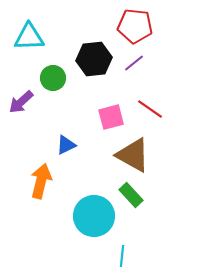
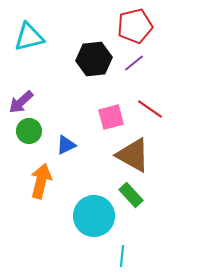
red pentagon: rotated 20 degrees counterclockwise
cyan triangle: rotated 12 degrees counterclockwise
green circle: moved 24 px left, 53 px down
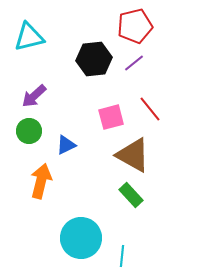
purple arrow: moved 13 px right, 6 px up
red line: rotated 16 degrees clockwise
cyan circle: moved 13 px left, 22 px down
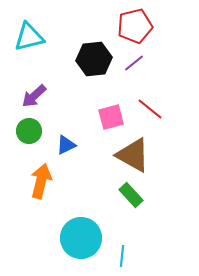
red line: rotated 12 degrees counterclockwise
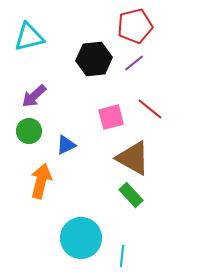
brown triangle: moved 3 px down
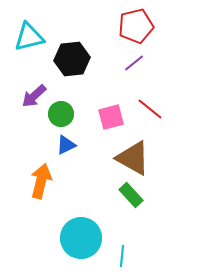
red pentagon: moved 1 px right
black hexagon: moved 22 px left
green circle: moved 32 px right, 17 px up
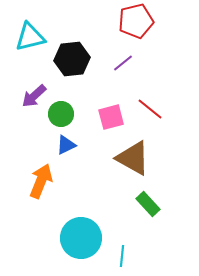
red pentagon: moved 5 px up
cyan triangle: moved 1 px right
purple line: moved 11 px left
orange arrow: rotated 8 degrees clockwise
green rectangle: moved 17 px right, 9 px down
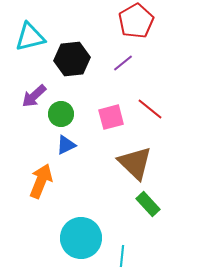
red pentagon: rotated 16 degrees counterclockwise
brown triangle: moved 2 px right, 5 px down; rotated 15 degrees clockwise
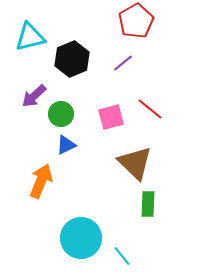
black hexagon: rotated 16 degrees counterclockwise
green rectangle: rotated 45 degrees clockwise
cyan line: rotated 45 degrees counterclockwise
